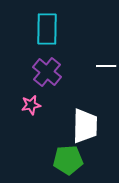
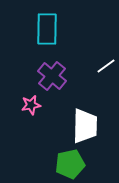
white line: rotated 36 degrees counterclockwise
purple cross: moved 5 px right, 4 px down
green pentagon: moved 2 px right, 4 px down; rotated 8 degrees counterclockwise
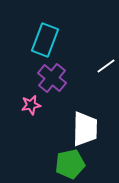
cyan rectangle: moved 2 px left, 11 px down; rotated 20 degrees clockwise
purple cross: moved 2 px down
white trapezoid: moved 3 px down
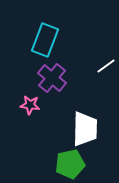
pink star: moved 1 px left; rotated 18 degrees clockwise
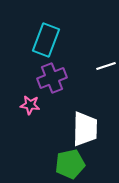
cyan rectangle: moved 1 px right
white line: rotated 18 degrees clockwise
purple cross: rotated 28 degrees clockwise
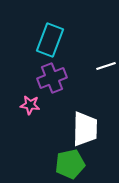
cyan rectangle: moved 4 px right
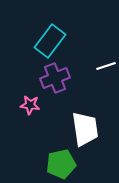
cyan rectangle: moved 1 px down; rotated 16 degrees clockwise
purple cross: moved 3 px right
white trapezoid: rotated 9 degrees counterclockwise
green pentagon: moved 9 px left
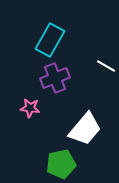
cyan rectangle: moved 1 px up; rotated 8 degrees counterclockwise
white line: rotated 48 degrees clockwise
pink star: moved 3 px down
white trapezoid: rotated 48 degrees clockwise
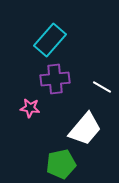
cyan rectangle: rotated 12 degrees clockwise
white line: moved 4 px left, 21 px down
purple cross: moved 1 px down; rotated 16 degrees clockwise
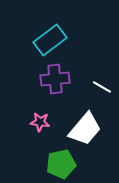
cyan rectangle: rotated 12 degrees clockwise
pink star: moved 10 px right, 14 px down
